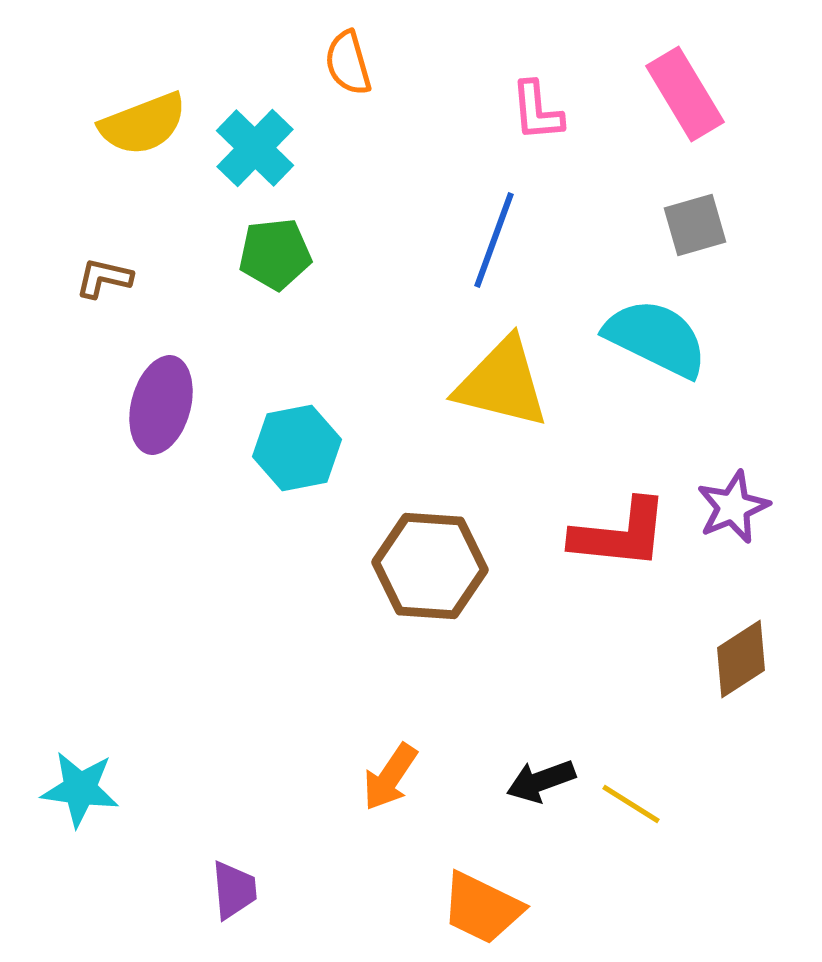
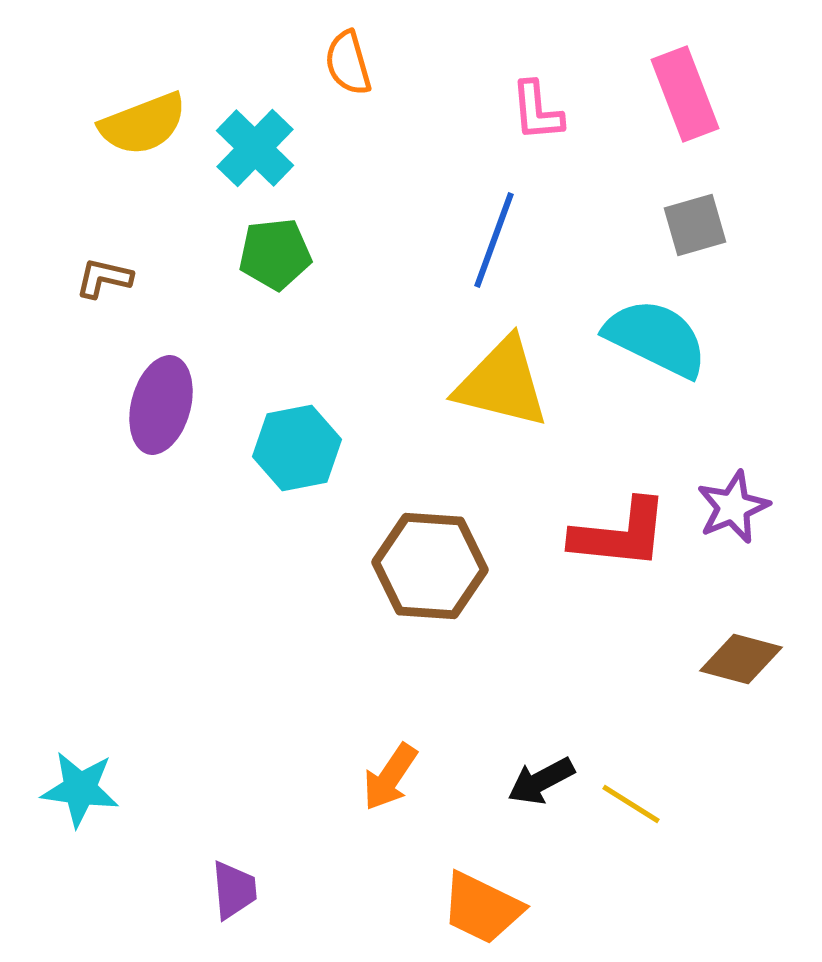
pink rectangle: rotated 10 degrees clockwise
brown diamond: rotated 48 degrees clockwise
black arrow: rotated 8 degrees counterclockwise
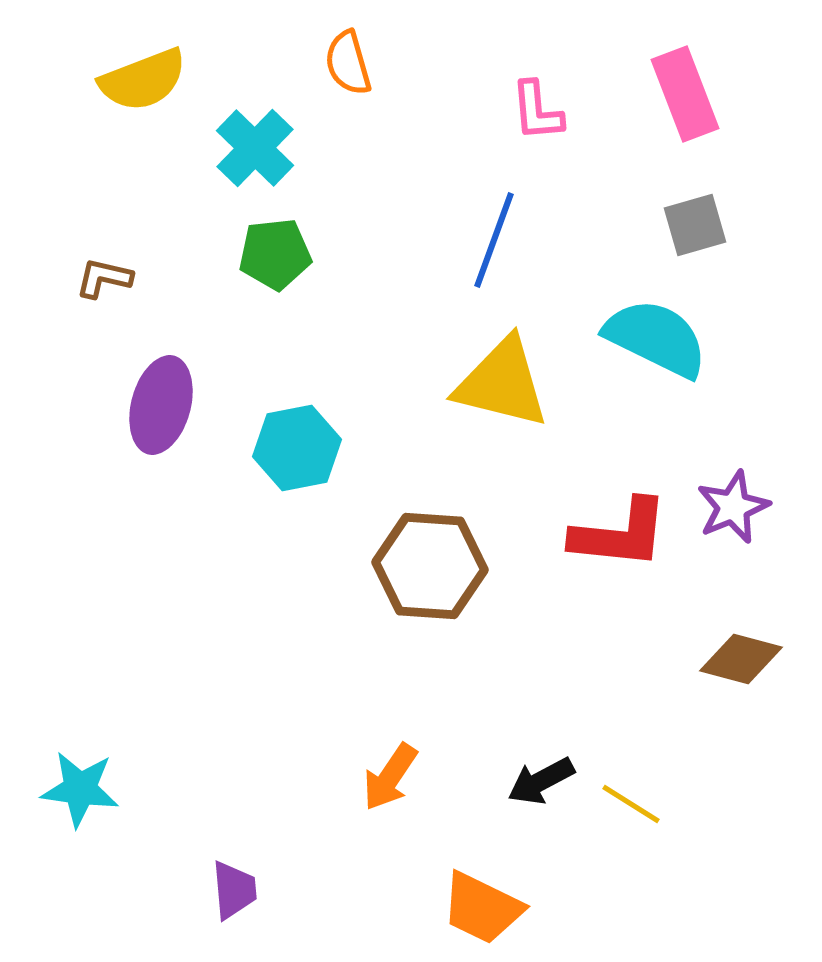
yellow semicircle: moved 44 px up
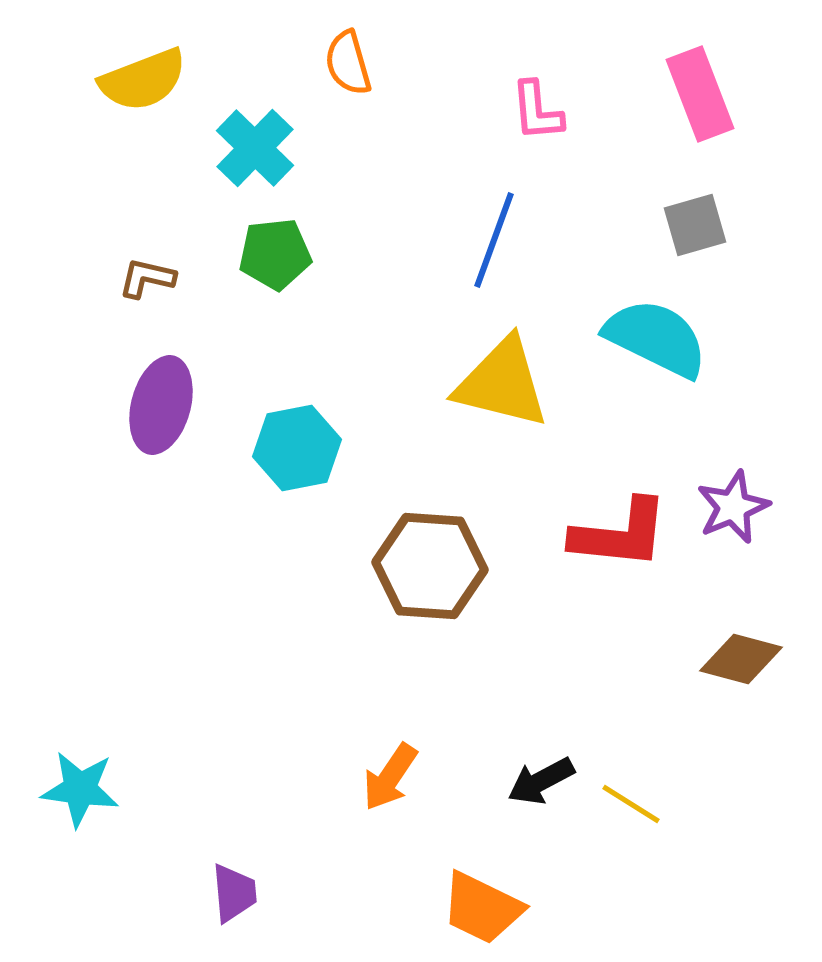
pink rectangle: moved 15 px right
brown L-shape: moved 43 px right
purple trapezoid: moved 3 px down
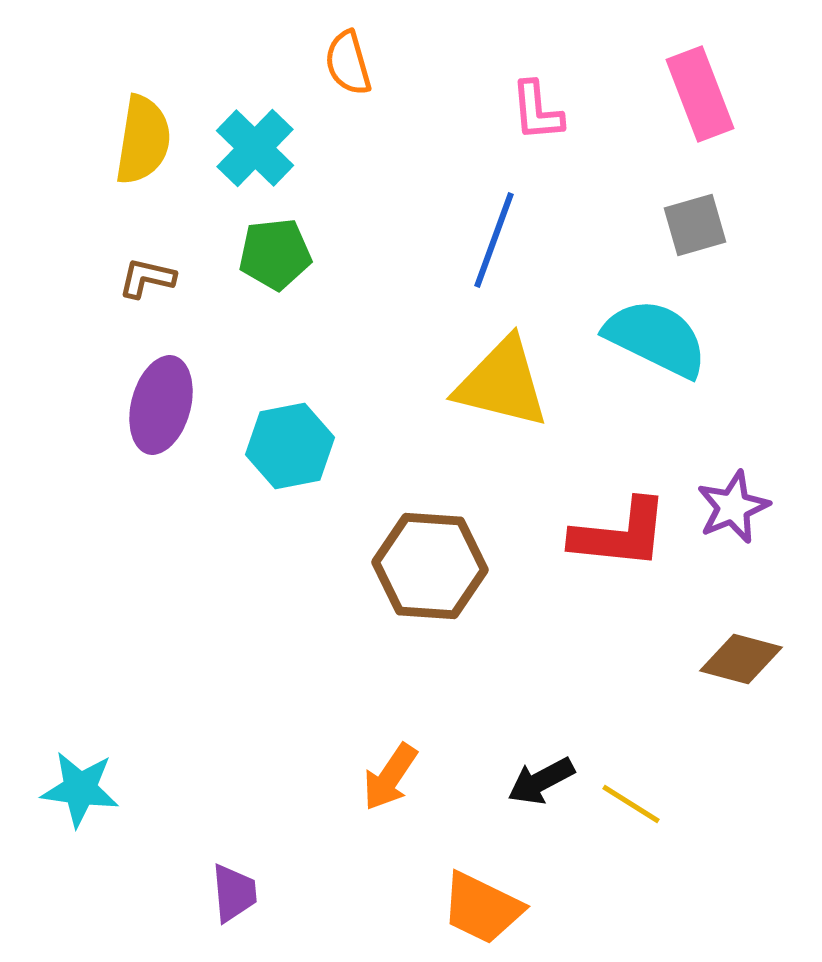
yellow semicircle: moved 60 px down; rotated 60 degrees counterclockwise
cyan hexagon: moved 7 px left, 2 px up
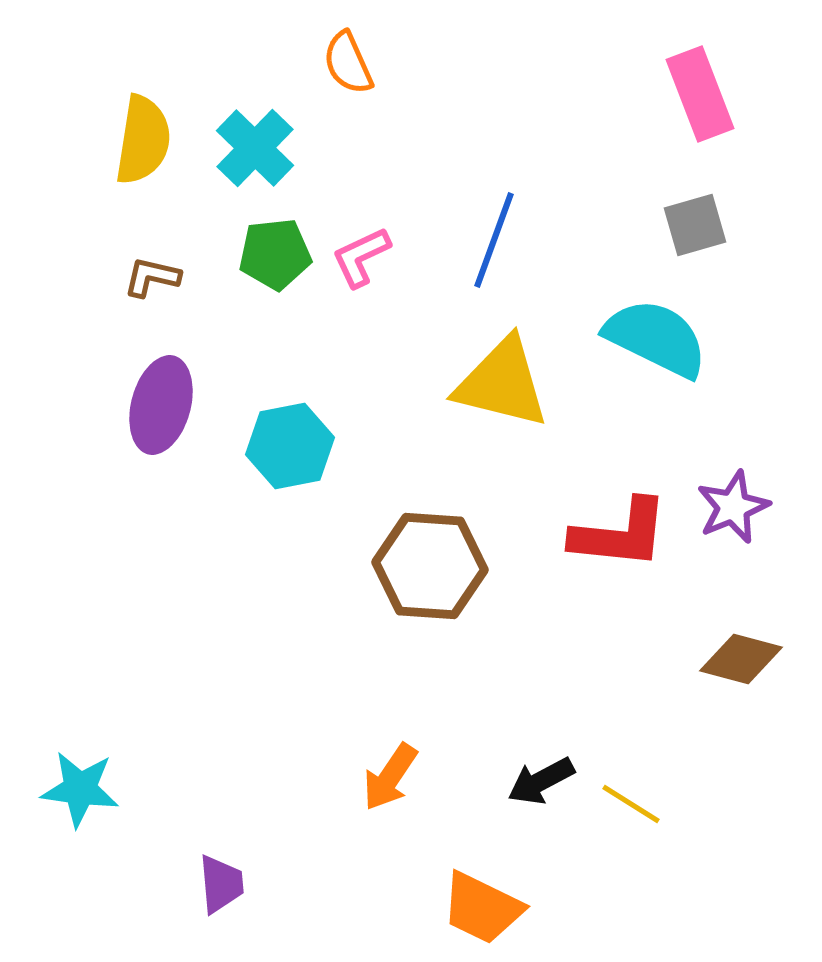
orange semicircle: rotated 8 degrees counterclockwise
pink L-shape: moved 176 px left, 146 px down; rotated 70 degrees clockwise
brown L-shape: moved 5 px right, 1 px up
purple trapezoid: moved 13 px left, 9 px up
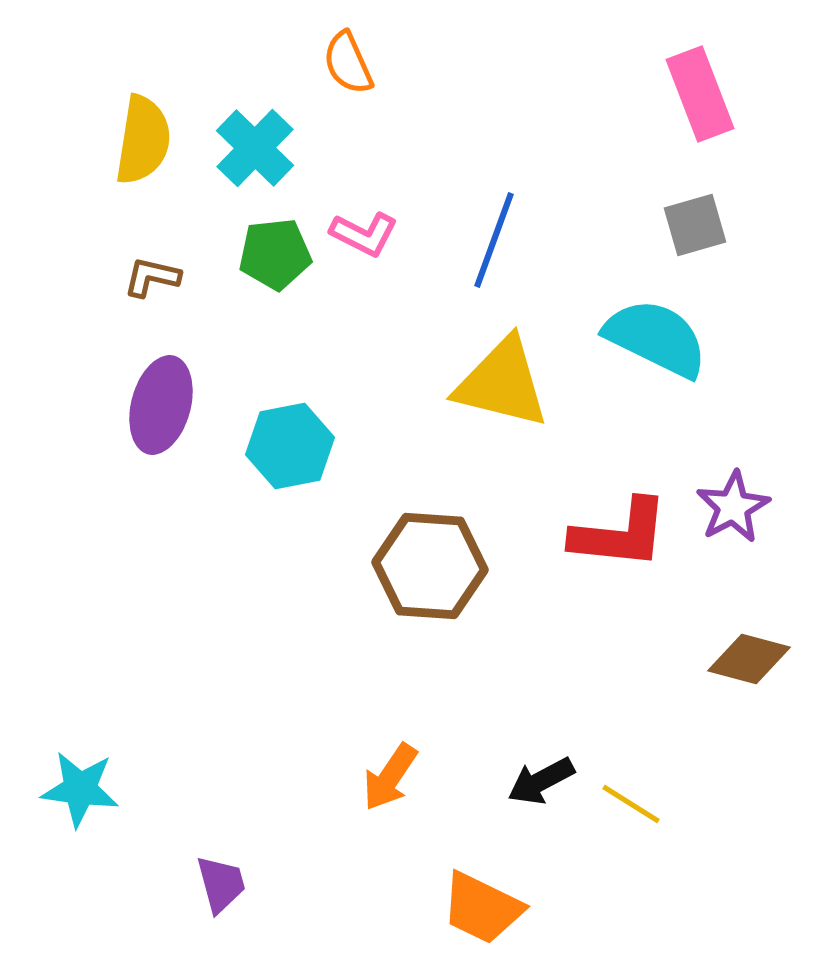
pink L-shape: moved 3 px right, 23 px up; rotated 128 degrees counterclockwise
purple star: rotated 6 degrees counterclockwise
brown diamond: moved 8 px right
purple trapezoid: rotated 10 degrees counterclockwise
